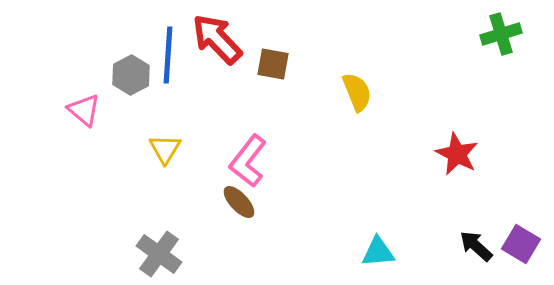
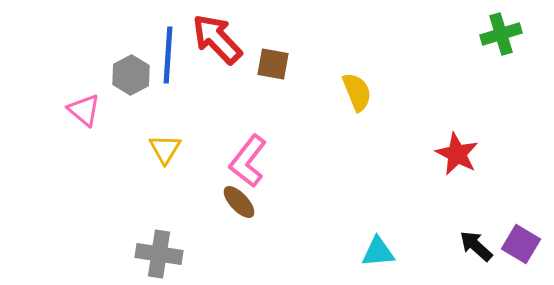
gray cross: rotated 27 degrees counterclockwise
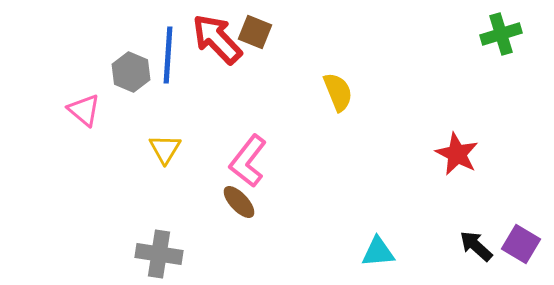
brown square: moved 18 px left, 32 px up; rotated 12 degrees clockwise
gray hexagon: moved 3 px up; rotated 9 degrees counterclockwise
yellow semicircle: moved 19 px left
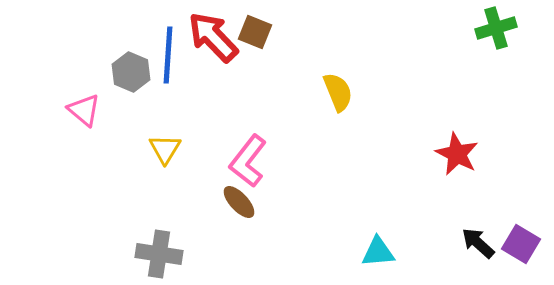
green cross: moved 5 px left, 6 px up
red arrow: moved 4 px left, 2 px up
black arrow: moved 2 px right, 3 px up
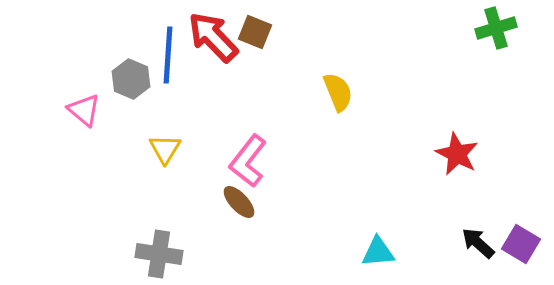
gray hexagon: moved 7 px down
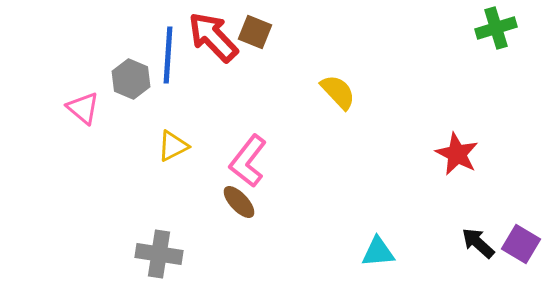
yellow semicircle: rotated 21 degrees counterclockwise
pink triangle: moved 1 px left, 2 px up
yellow triangle: moved 8 px right, 3 px up; rotated 32 degrees clockwise
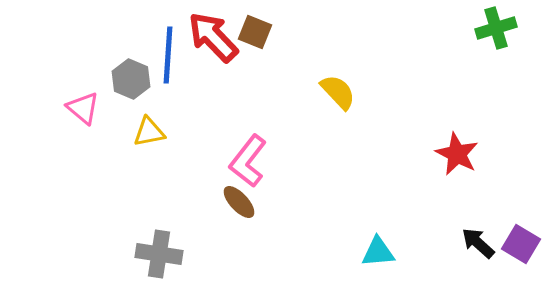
yellow triangle: moved 24 px left, 14 px up; rotated 16 degrees clockwise
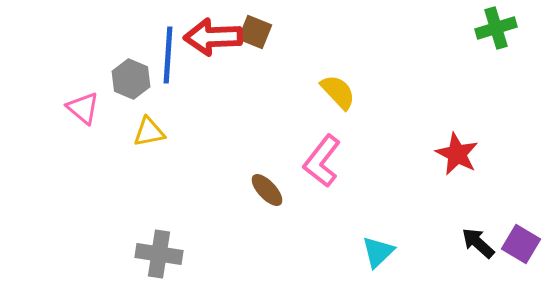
red arrow: rotated 48 degrees counterclockwise
pink L-shape: moved 74 px right
brown ellipse: moved 28 px right, 12 px up
cyan triangle: rotated 39 degrees counterclockwise
